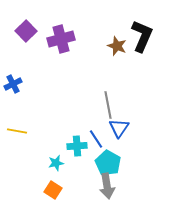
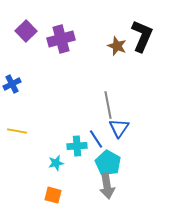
blue cross: moved 1 px left
orange square: moved 5 px down; rotated 18 degrees counterclockwise
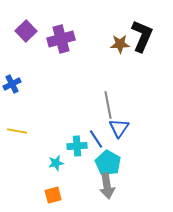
brown star: moved 3 px right, 2 px up; rotated 24 degrees counterclockwise
orange square: rotated 30 degrees counterclockwise
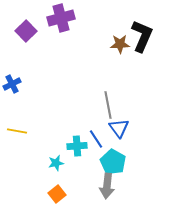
purple cross: moved 21 px up
blue triangle: rotated 10 degrees counterclockwise
cyan pentagon: moved 5 px right, 1 px up
gray arrow: rotated 15 degrees clockwise
orange square: moved 4 px right, 1 px up; rotated 24 degrees counterclockwise
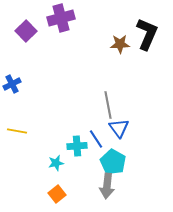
black L-shape: moved 5 px right, 2 px up
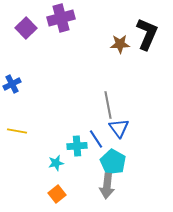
purple square: moved 3 px up
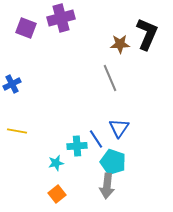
purple square: rotated 25 degrees counterclockwise
gray line: moved 2 px right, 27 px up; rotated 12 degrees counterclockwise
blue triangle: rotated 10 degrees clockwise
cyan pentagon: rotated 10 degrees counterclockwise
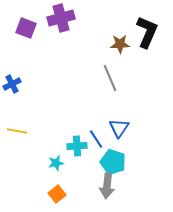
black L-shape: moved 2 px up
